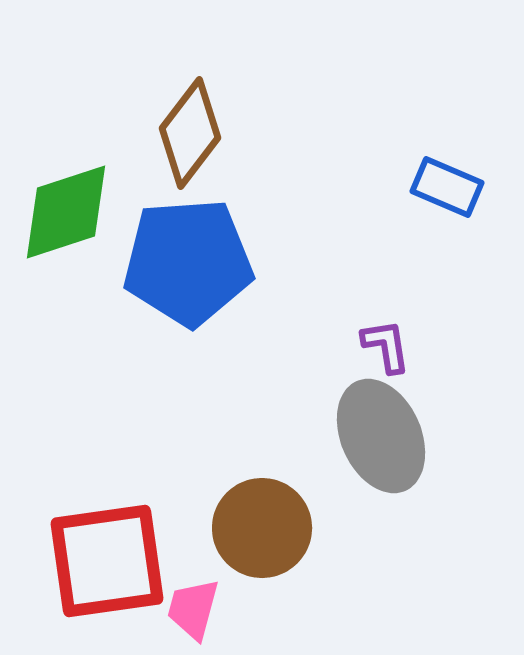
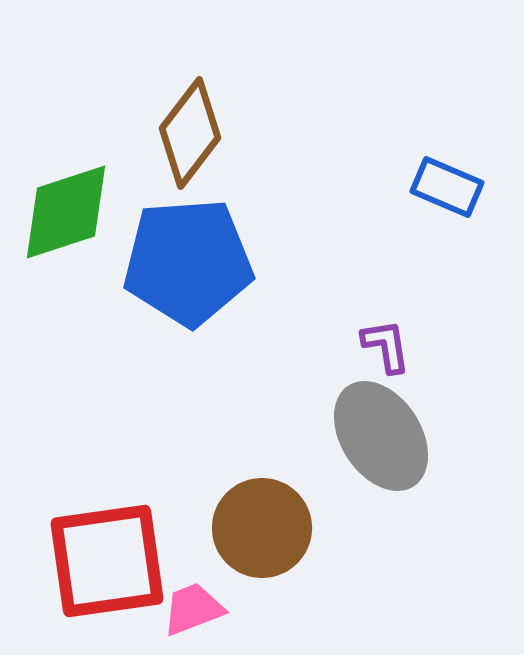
gray ellipse: rotated 9 degrees counterclockwise
pink trapezoid: rotated 54 degrees clockwise
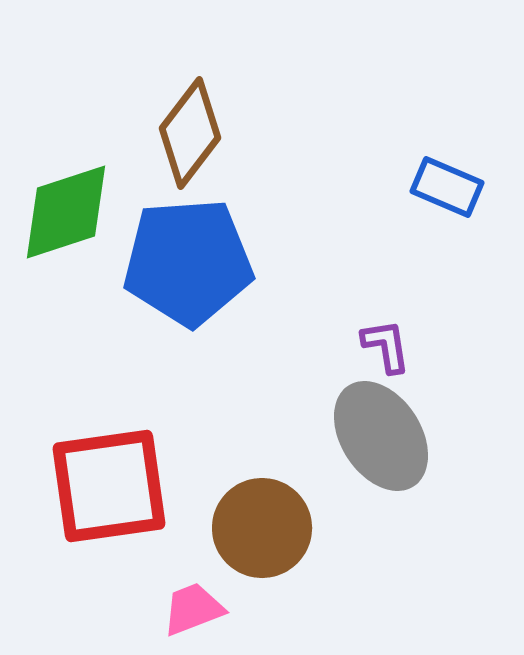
red square: moved 2 px right, 75 px up
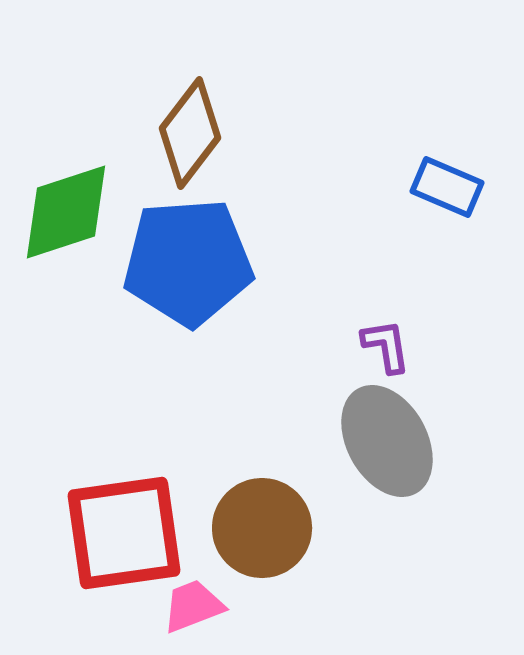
gray ellipse: moved 6 px right, 5 px down; rotated 4 degrees clockwise
red square: moved 15 px right, 47 px down
pink trapezoid: moved 3 px up
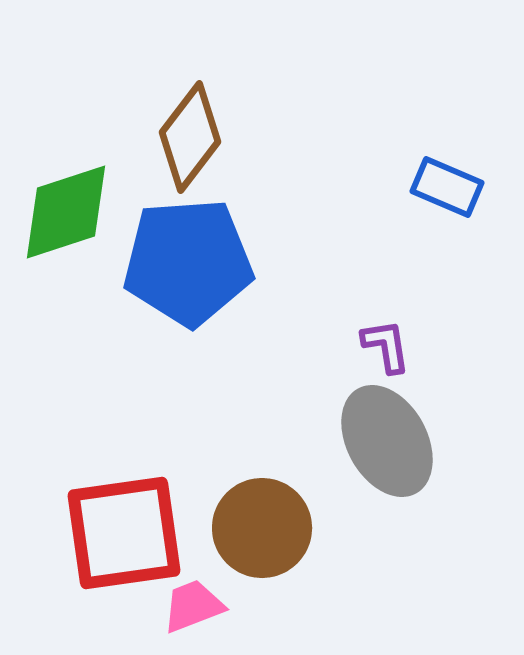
brown diamond: moved 4 px down
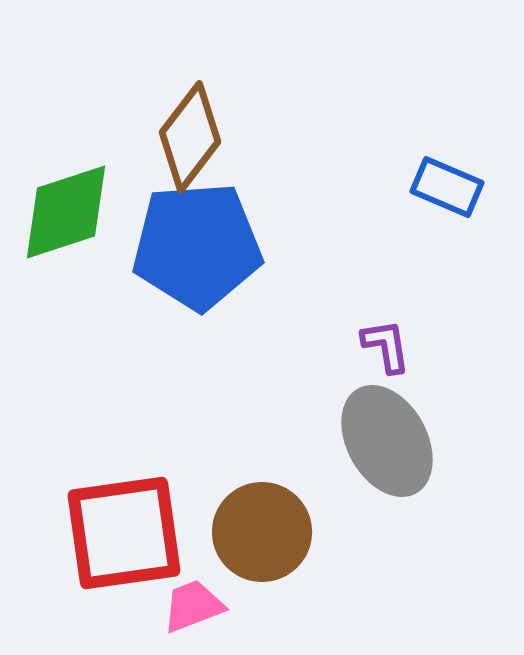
blue pentagon: moved 9 px right, 16 px up
brown circle: moved 4 px down
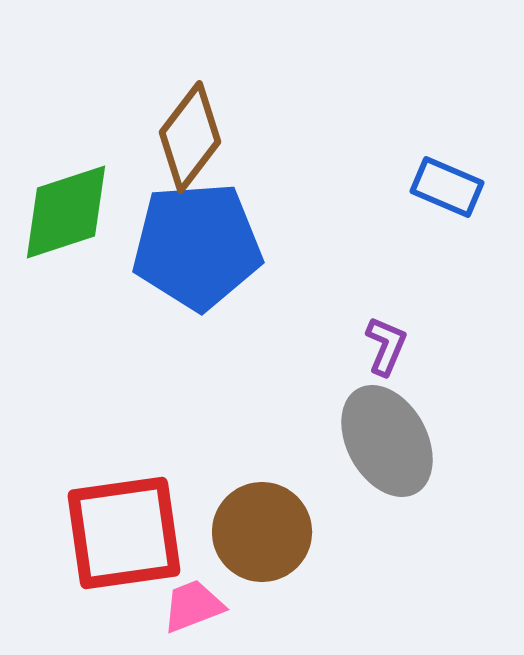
purple L-shape: rotated 32 degrees clockwise
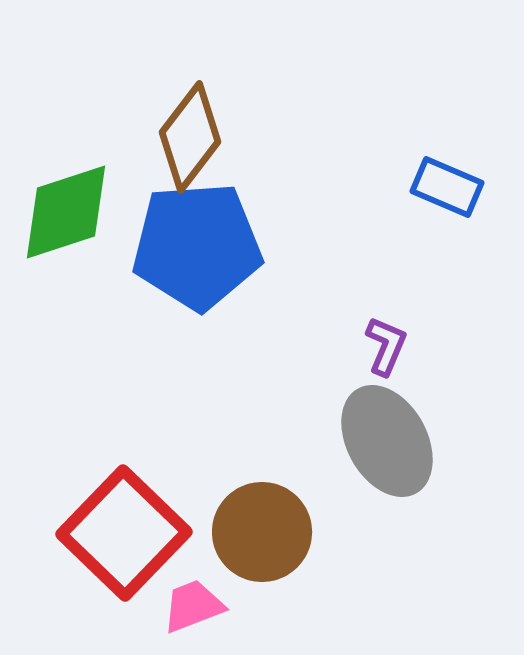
red square: rotated 38 degrees counterclockwise
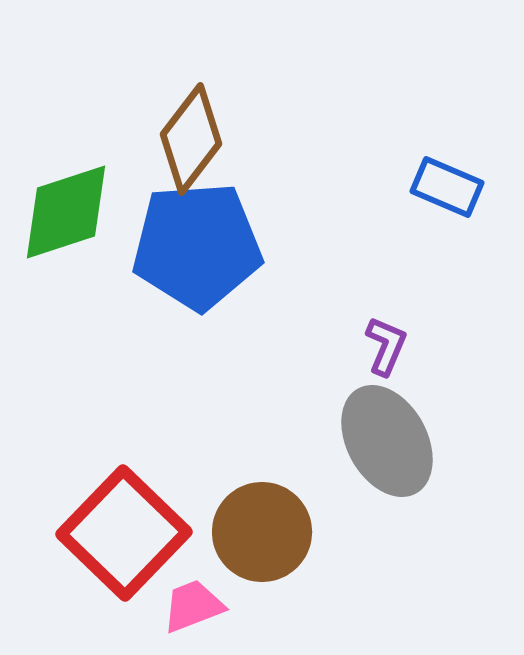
brown diamond: moved 1 px right, 2 px down
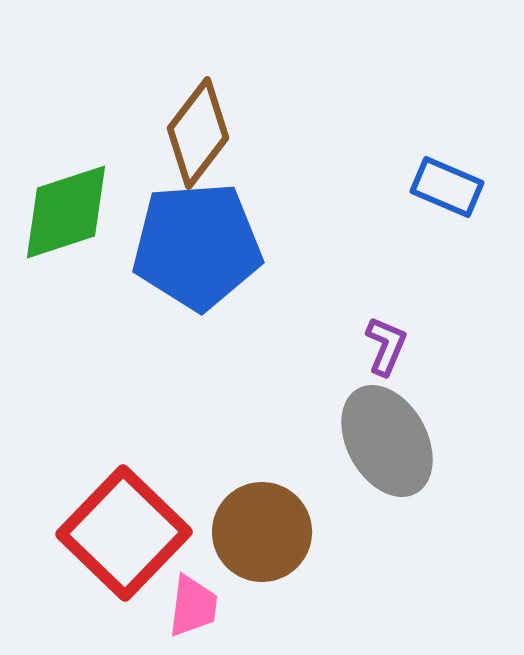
brown diamond: moved 7 px right, 6 px up
pink trapezoid: rotated 118 degrees clockwise
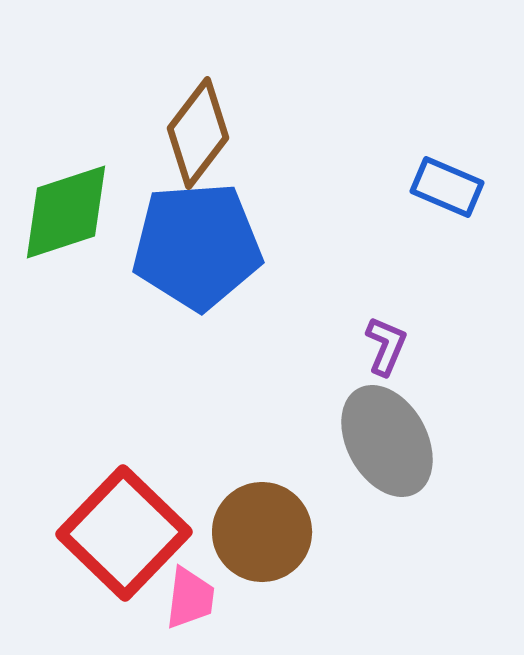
pink trapezoid: moved 3 px left, 8 px up
